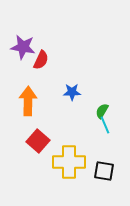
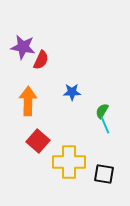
black square: moved 3 px down
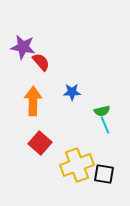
red semicircle: moved 2 px down; rotated 66 degrees counterclockwise
orange arrow: moved 5 px right
green semicircle: rotated 133 degrees counterclockwise
red square: moved 2 px right, 2 px down
yellow cross: moved 8 px right, 3 px down; rotated 20 degrees counterclockwise
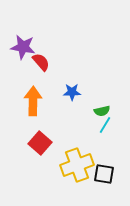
cyan line: rotated 54 degrees clockwise
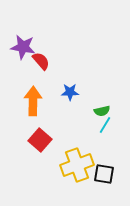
red semicircle: moved 1 px up
blue star: moved 2 px left
red square: moved 3 px up
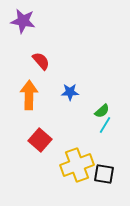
purple star: moved 26 px up
orange arrow: moved 4 px left, 6 px up
green semicircle: rotated 28 degrees counterclockwise
